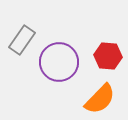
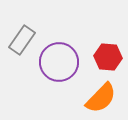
red hexagon: moved 1 px down
orange semicircle: moved 1 px right, 1 px up
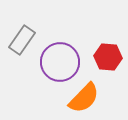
purple circle: moved 1 px right
orange semicircle: moved 17 px left
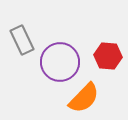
gray rectangle: rotated 60 degrees counterclockwise
red hexagon: moved 1 px up
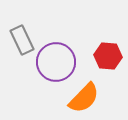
purple circle: moved 4 px left
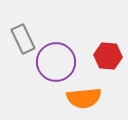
gray rectangle: moved 1 px right, 1 px up
orange semicircle: rotated 40 degrees clockwise
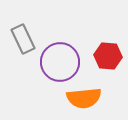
purple circle: moved 4 px right
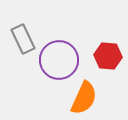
purple circle: moved 1 px left, 2 px up
orange semicircle: rotated 60 degrees counterclockwise
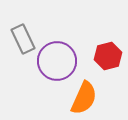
red hexagon: rotated 20 degrees counterclockwise
purple circle: moved 2 px left, 1 px down
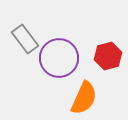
gray rectangle: moved 2 px right; rotated 12 degrees counterclockwise
purple circle: moved 2 px right, 3 px up
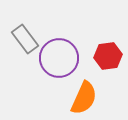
red hexagon: rotated 8 degrees clockwise
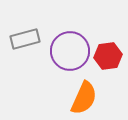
gray rectangle: rotated 68 degrees counterclockwise
purple circle: moved 11 px right, 7 px up
